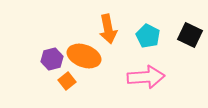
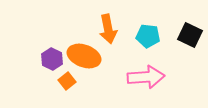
cyan pentagon: rotated 20 degrees counterclockwise
purple hexagon: rotated 20 degrees counterclockwise
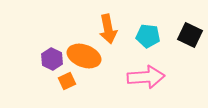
orange square: rotated 12 degrees clockwise
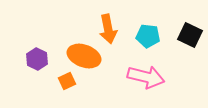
purple hexagon: moved 15 px left
pink arrow: rotated 18 degrees clockwise
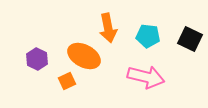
orange arrow: moved 1 px up
black square: moved 4 px down
orange ellipse: rotated 8 degrees clockwise
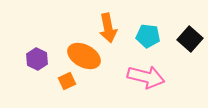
black square: rotated 15 degrees clockwise
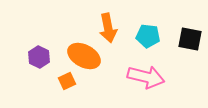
black square: rotated 30 degrees counterclockwise
purple hexagon: moved 2 px right, 2 px up
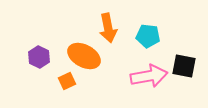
black square: moved 6 px left, 27 px down
pink arrow: moved 3 px right, 1 px up; rotated 24 degrees counterclockwise
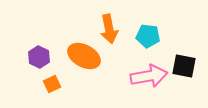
orange arrow: moved 1 px right, 1 px down
orange square: moved 15 px left, 3 px down
